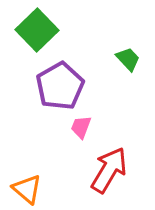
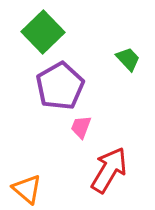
green square: moved 6 px right, 2 px down
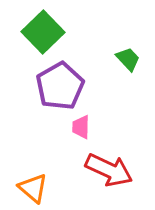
pink trapezoid: rotated 20 degrees counterclockwise
red arrow: rotated 84 degrees clockwise
orange triangle: moved 6 px right, 1 px up
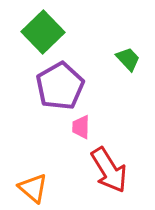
red arrow: rotated 33 degrees clockwise
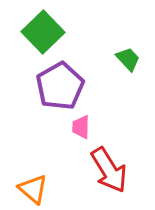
orange triangle: moved 1 px down
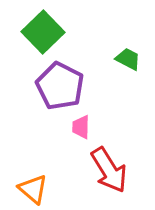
green trapezoid: rotated 20 degrees counterclockwise
purple pentagon: rotated 15 degrees counterclockwise
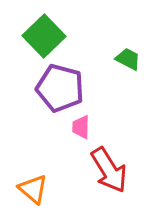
green square: moved 1 px right, 4 px down
purple pentagon: moved 2 px down; rotated 12 degrees counterclockwise
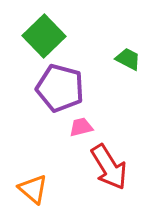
pink trapezoid: rotated 75 degrees clockwise
red arrow: moved 3 px up
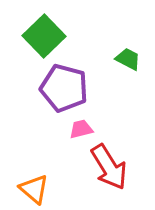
purple pentagon: moved 4 px right
pink trapezoid: moved 2 px down
orange triangle: moved 1 px right
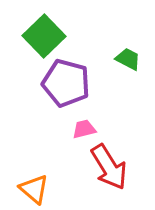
purple pentagon: moved 2 px right, 5 px up
pink trapezoid: moved 3 px right
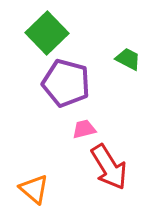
green square: moved 3 px right, 3 px up
